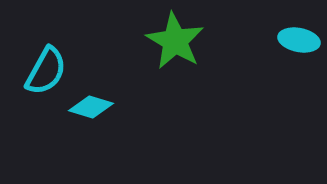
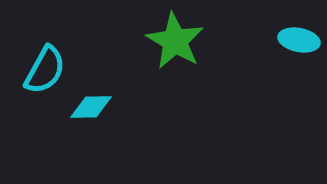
cyan semicircle: moved 1 px left, 1 px up
cyan diamond: rotated 18 degrees counterclockwise
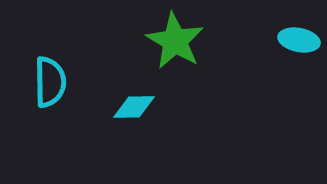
cyan semicircle: moved 5 px right, 12 px down; rotated 30 degrees counterclockwise
cyan diamond: moved 43 px right
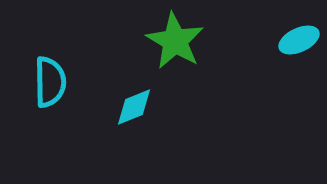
cyan ellipse: rotated 36 degrees counterclockwise
cyan diamond: rotated 21 degrees counterclockwise
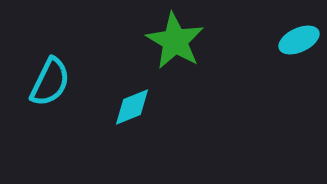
cyan semicircle: rotated 27 degrees clockwise
cyan diamond: moved 2 px left
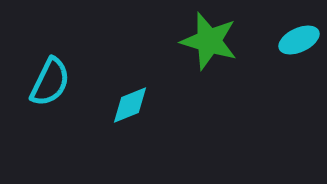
green star: moved 34 px right; rotated 14 degrees counterclockwise
cyan diamond: moved 2 px left, 2 px up
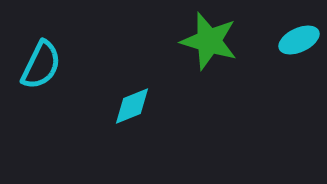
cyan semicircle: moved 9 px left, 17 px up
cyan diamond: moved 2 px right, 1 px down
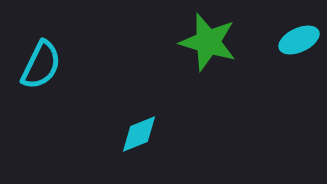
green star: moved 1 px left, 1 px down
cyan diamond: moved 7 px right, 28 px down
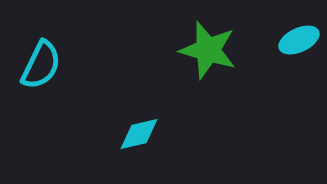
green star: moved 8 px down
cyan diamond: rotated 9 degrees clockwise
